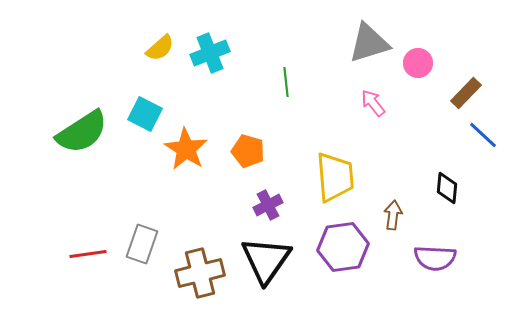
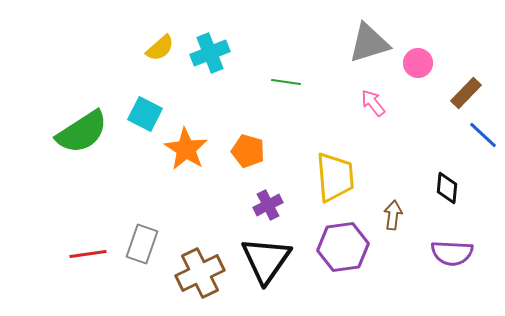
green line: rotated 76 degrees counterclockwise
purple semicircle: moved 17 px right, 5 px up
brown cross: rotated 12 degrees counterclockwise
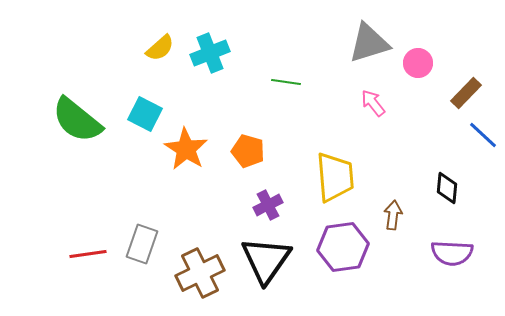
green semicircle: moved 5 px left, 12 px up; rotated 72 degrees clockwise
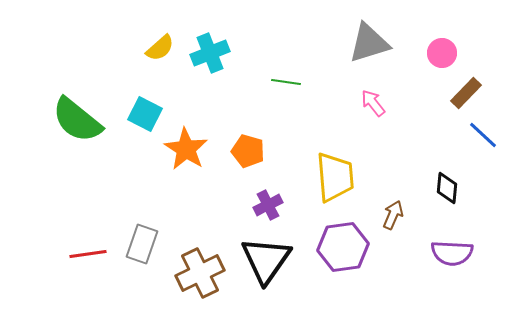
pink circle: moved 24 px right, 10 px up
brown arrow: rotated 16 degrees clockwise
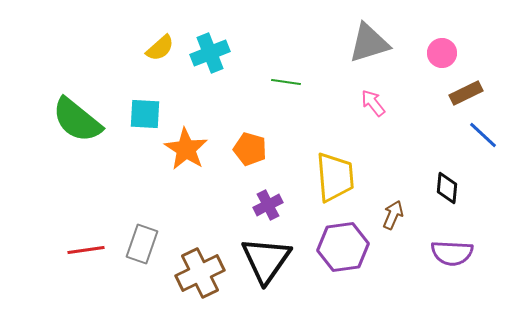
brown rectangle: rotated 20 degrees clockwise
cyan square: rotated 24 degrees counterclockwise
orange pentagon: moved 2 px right, 2 px up
red line: moved 2 px left, 4 px up
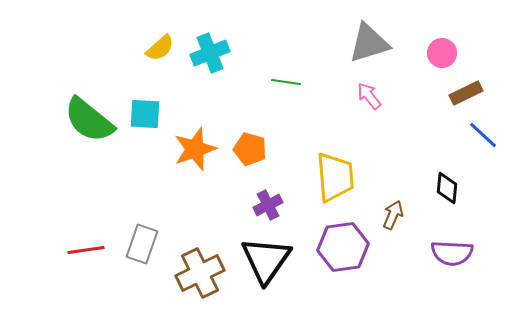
pink arrow: moved 4 px left, 7 px up
green semicircle: moved 12 px right
orange star: moved 9 px right; rotated 21 degrees clockwise
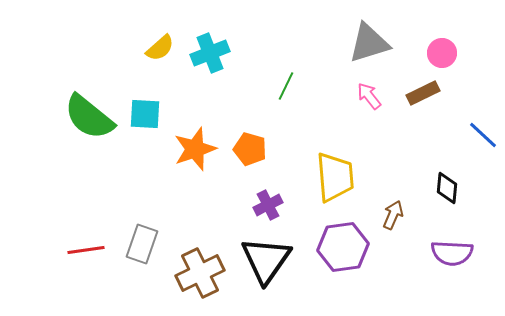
green line: moved 4 px down; rotated 72 degrees counterclockwise
brown rectangle: moved 43 px left
green semicircle: moved 3 px up
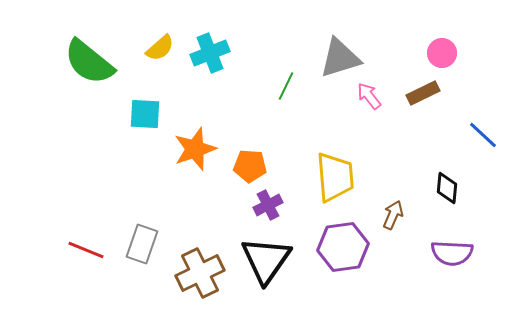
gray triangle: moved 29 px left, 15 px down
green semicircle: moved 55 px up
orange pentagon: moved 17 px down; rotated 12 degrees counterclockwise
red line: rotated 30 degrees clockwise
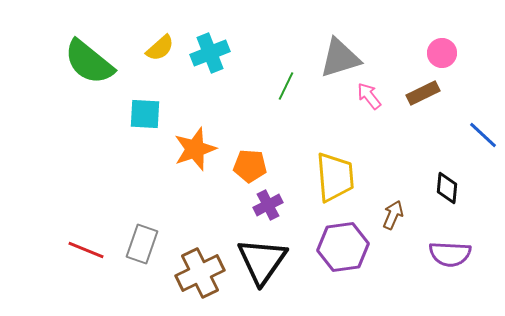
purple semicircle: moved 2 px left, 1 px down
black triangle: moved 4 px left, 1 px down
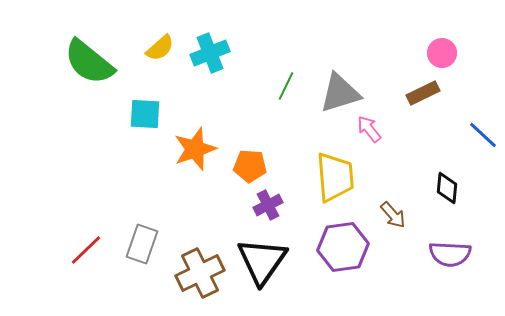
gray triangle: moved 35 px down
pink arrow: moved 33 px down
brown arrow: rotated 116 degrees clockwise
red line: rotated 66 degrees counterclockwise
